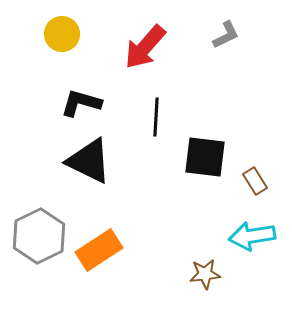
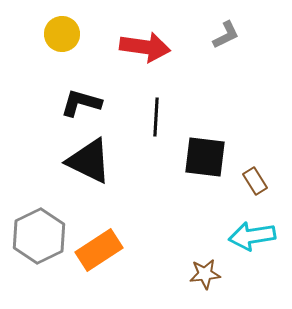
red arrow: rotated 123 degrees counterclockwise
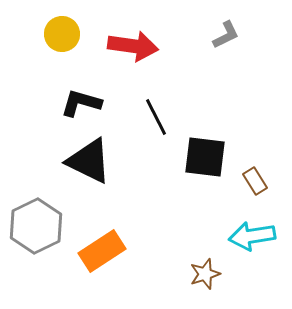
red arrow: moved 12 px left, 1 px up
black line: rotated 30 degrees counterclockwise
gray hexagon: moved 3 px left, 10 px up
orange rectangle: moved 3 px right, 1 px down
brown star: rotated 12 degrees counterclockwise
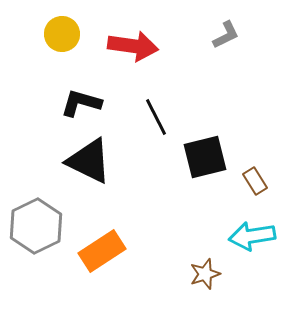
black square: rotated 21 degrees counterclockwise
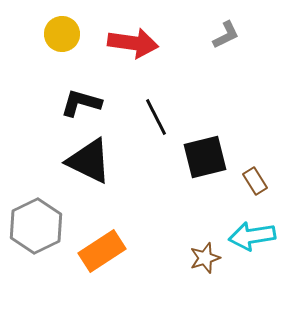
red arrow: moved 3 px up
brown star: moved 16 px up
